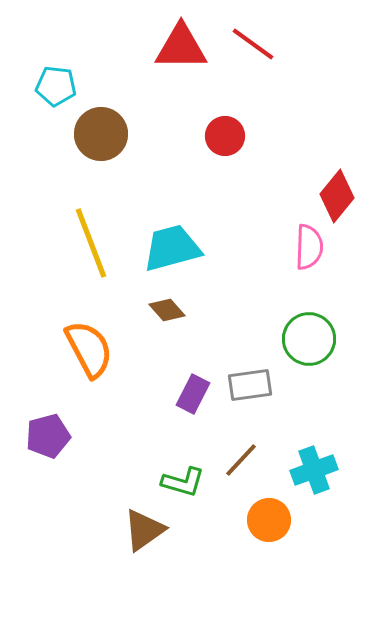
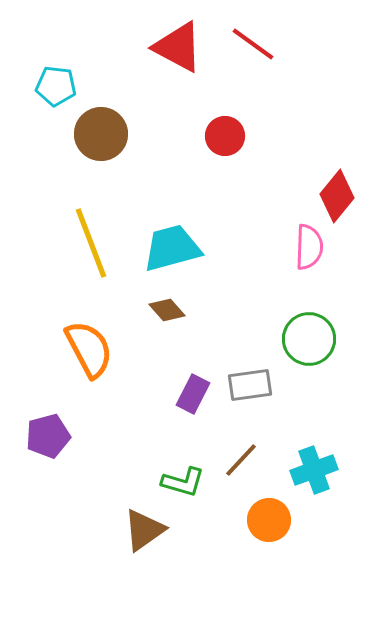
red triangle: moved 3 px left; rotated 28 degrees clockwise
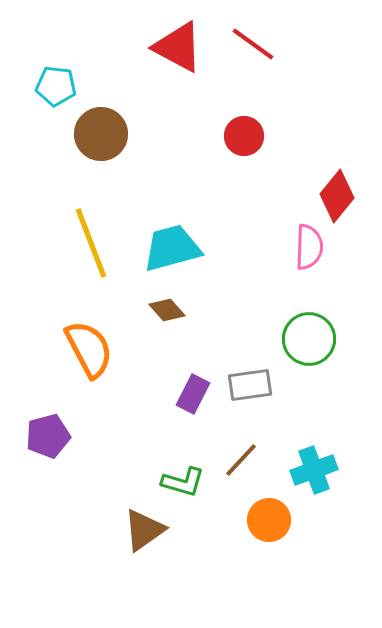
red circle: moved 19 px right
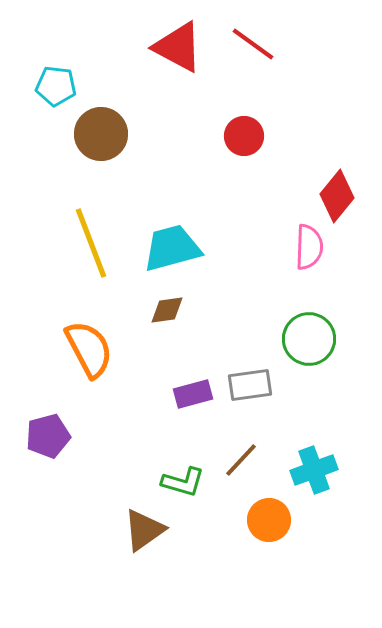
brown diamond: rotated 57 degrees counterclockwise
purple rectangle: rotated 48 degrees clockwise
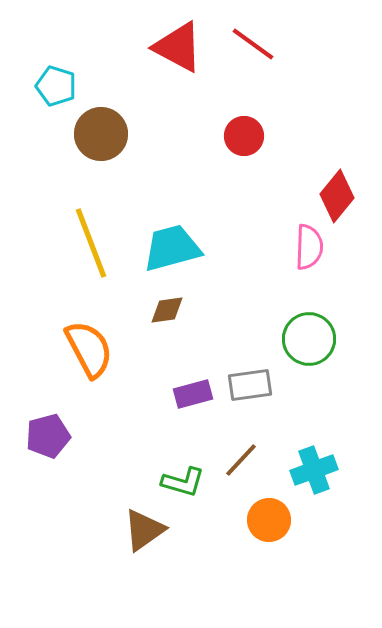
cyan pentagon: rotated 12 degrees clockwise
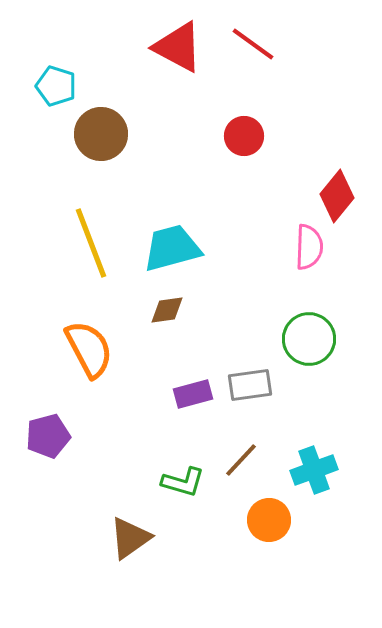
brown triangle: moved 14 px left, 8 px down
